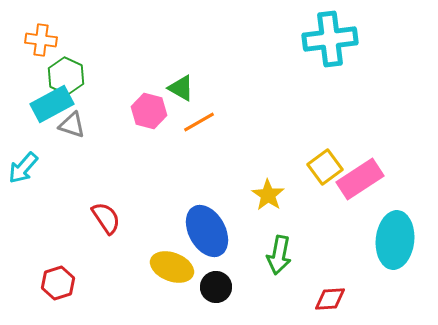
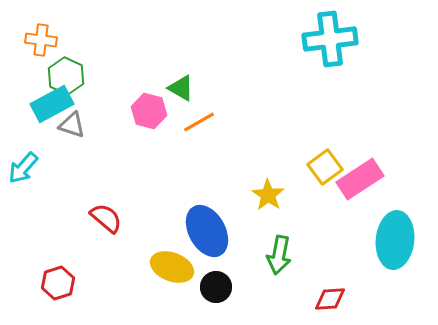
red semicircle: rotated 16 degrees counterclockwise
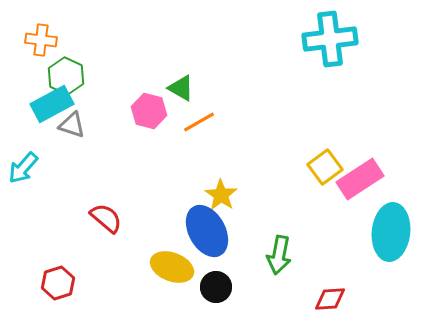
yellow star: moved 47 px left
cyan ellipse: moved 4 px left, 8 px up
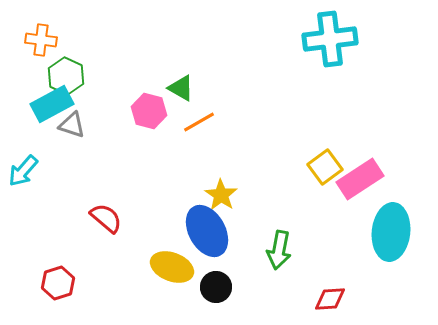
cyan arrow: moved 3 px down
green arrow: moved 5 px up
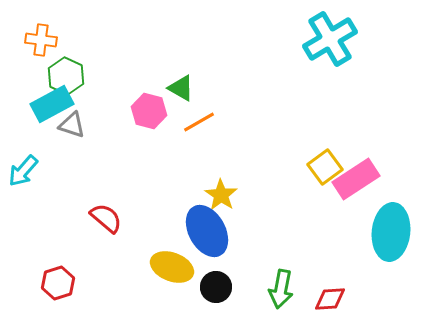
cyan cross: rotated 24 degrees counterclockwise
pink rectangle: moved 4 px left
green arrow: moved 2 px right, 39 px down
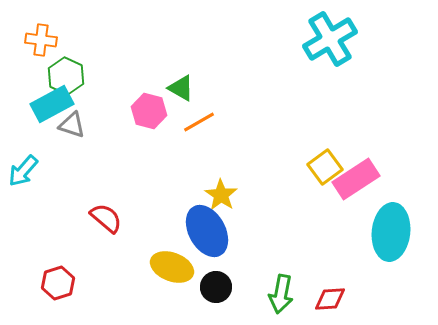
green arrow: moved 5 px down
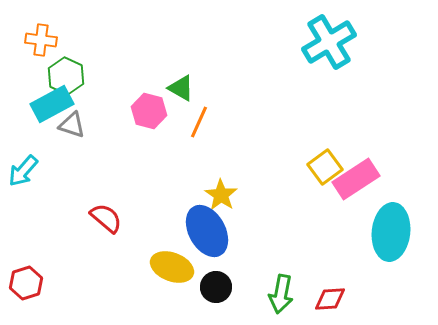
cyan cross: moved 1 px left, 3 px down
orange line: rotated 36 degrees counterclockwise
red hexagon: moved 32 px left
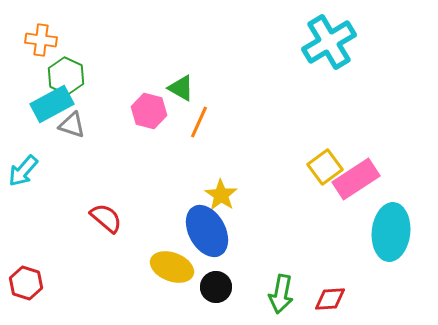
red hexagon: rotated 24 degrees counterclockwise
